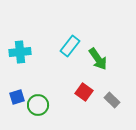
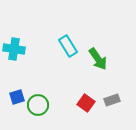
cyan rectangle: moved 2 px left; rotated 70 degrees counterclockwise
cyan cross: moved 6 px left, 3 px up; rotated 15 degrees clockwise
red square: moved 2 px right, 11 px down
gray rectangle: rotated 63 degrees counterclockwise
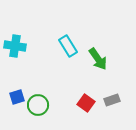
cyan cross: moved 1 px right, 3 px up
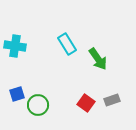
cyan rectangle: moved 1 px left, 2 px up
blue square: moved 3 px up
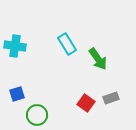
gray rectangle: moved 1 px left, 2 px up
green circle: moved 1 px left, 10 px down
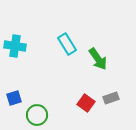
blue square: moved 3 px left, 4 px down
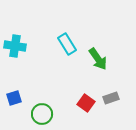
green circle: moved 5 px right, 1 px up
